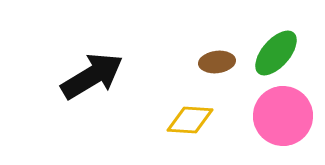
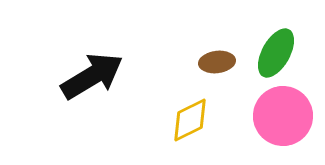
green ellipse: rotated 12 degrees counterclockwise
yellow diamond: rotated 30 degrees counterclockwise
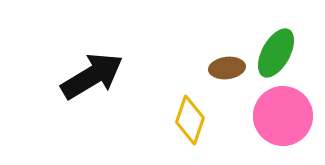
brown ellipse: moved 10 px right, 6 px down
yellow diamond: rotated 45 degrees counterclockwise
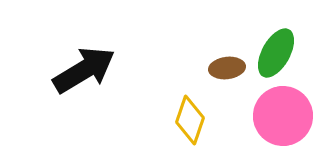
black arrow: moved 8 px left, 6 px up
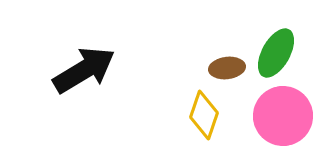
yellow diamond: moved 14 px right, 5 px up
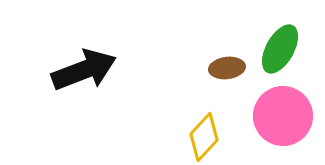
green ellipse: moved 4 px right, 4 px up
black arrow: rotated 10 degrees clockwise
yellow diamond: moved 22 px down; rotated 24 degrees clockwise
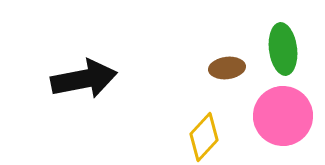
green ellipse: moved 3 px right; rotated 36 degrees counterclockwise
black arrow: moved 9 px down; rotated 10 degrees clockwise
